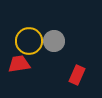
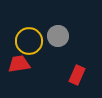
gray circle: moved 4 px right, 5 px up
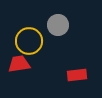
gray circle: moved 11 px up
red rectangle: rotated 60 degrees clockwise
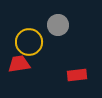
yellow circle: moved 1 px down
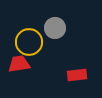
gray circle: moved 3 px left, 3 px down
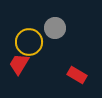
red trapezoid: rotated 50 degrees counterclockwise
red rectangle: rotated 36 degrees clockwise
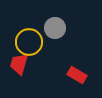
red trapezoid: rotated 15 degrees counterclockwise
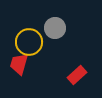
red rectangle: rotated 72 degrees counterclockwise
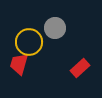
red rectangle: moved 3 px right, 7 px up
